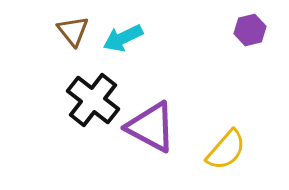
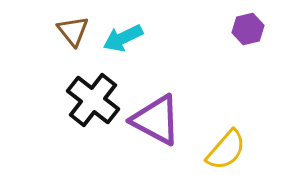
purple hexagon: moved 2 px left, 1 px up
purple triangle: moved 5 px right, 7 px up
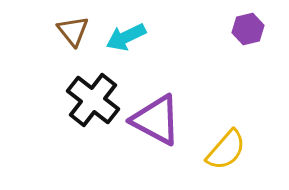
cyan arrow: moved 3 px right, 1 px up
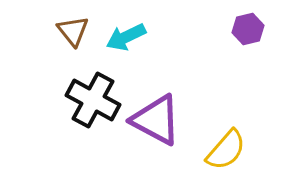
black cross: rotated 10 degrees counterclockwise
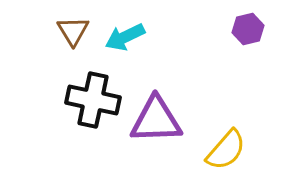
brown triangle: rotated 8 degrees clockwise
cyan arrow: moved 1 px left
black cross: rotated 16 degrees counterclockwise
purple triangle: rotated 30 degrees counterclockwise
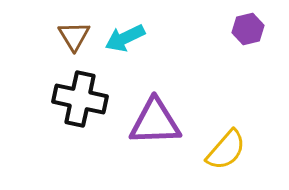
brown triangle: moved 1 px right, 5 px down
cyan arrow: moved 1 px down
black cross: moved 13 px left, 1 px up
purple triangle: moved 1 px left, 2 px down
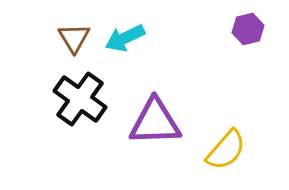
brown triangle: moved 2 px down
black cross: rotated 24 degrees clockwise
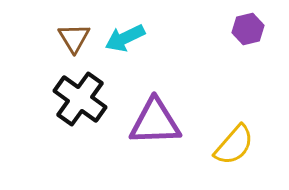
yellow semicircle: moved 8 px right, 5 px up
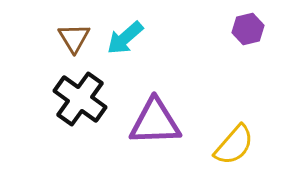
cyan arrow: rotated 15 degrees counterclockwise
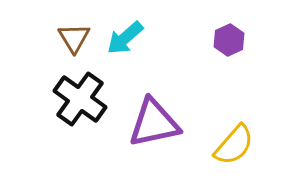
purple hexagon: moved 19 px left, 11 px down; rotated 12 degrees counterclockwise
purple triangle: moved 1 px left, 1 px down; rotated 10 degrees counterclockwise
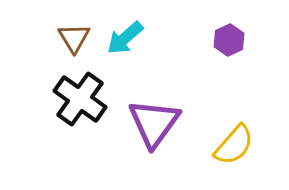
purple triangle: rotated 42 degrees counterclockwise
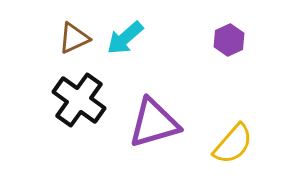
brown triangle: rotated 36 degrees clockwise
black cross: moved 1 px left, 1 px down
purple triangle: rotated 38 degrees clockwise
yellow semicircle: moved 1 px left, 1 px up
